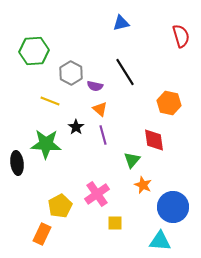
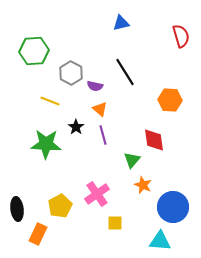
orange hexagon: moved 1 px right, 3 px up; rotated 10 degrees counterclockwise
black ellipse: moved 46 px down
orange rectangle: moved 4 px left
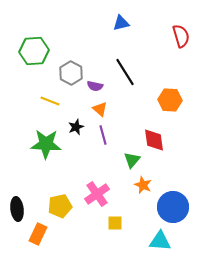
black star: rotated 14 degrees clockwise
yellow pentagon: rotated 15 degrees clockwise
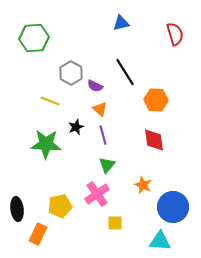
red semicircle: moved 6 px left, 2 px up
green hexagon: moved 13 px up
purple semicircle: rotated 14 degrees clockwise
orange hexagon: moved 14 px left
green triangle: moved 25 px left, 5 px down
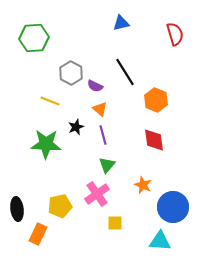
orange hexagon: rotated 20 degrees clockwise
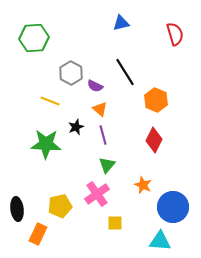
red diamond: rotated 35 degrees clockwise
